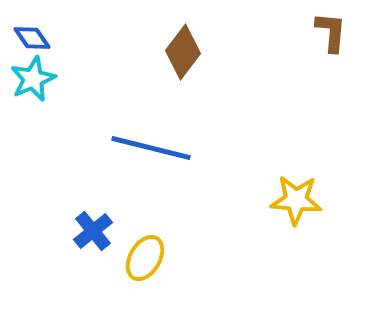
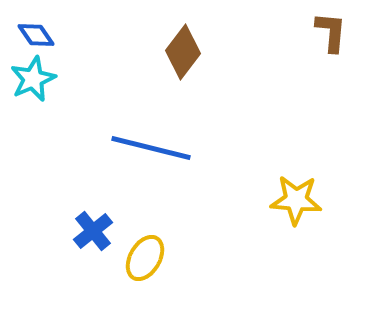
blue diamond: moved 4 px right, 3 px up
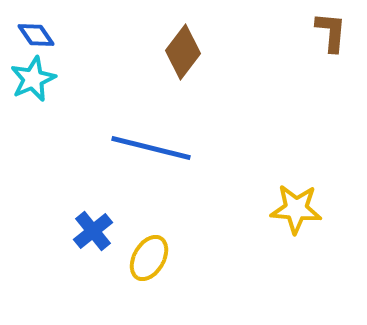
yellow star: moved 9 px down
yellow ellipse: moved 4 px right
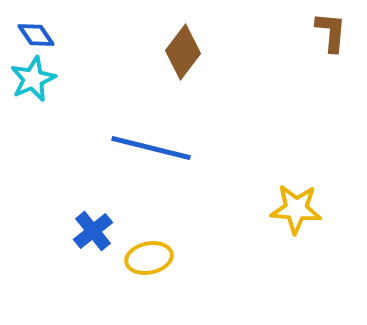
yellow ellipse: rotated 48 degrees clockwise
